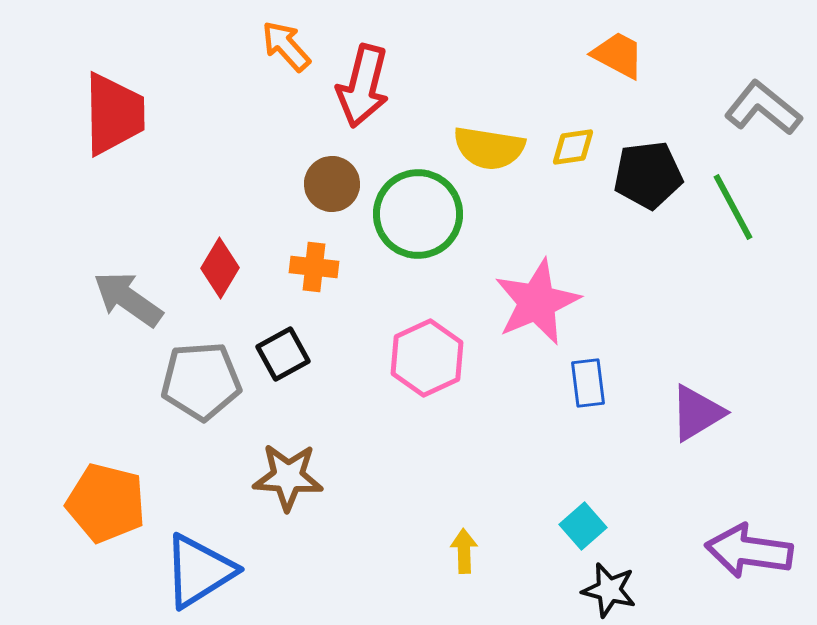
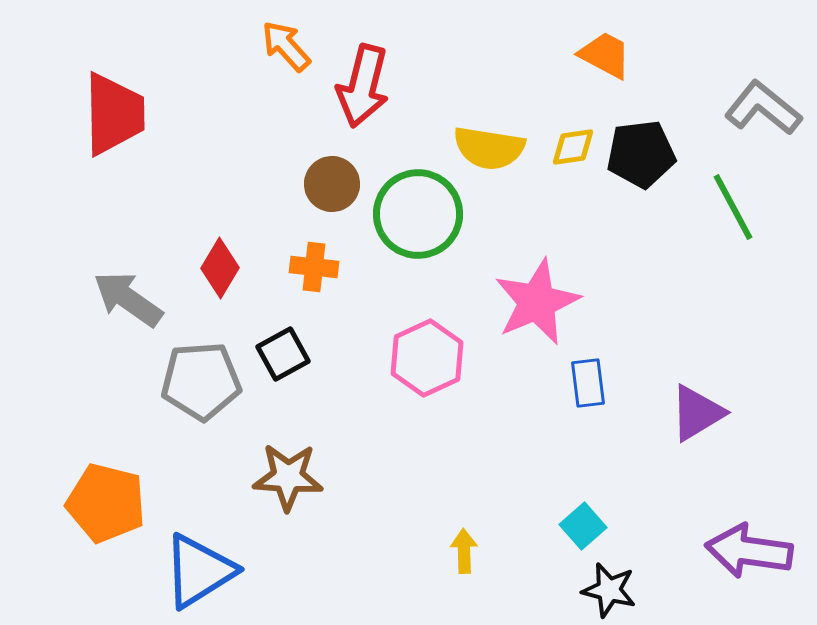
orange trapezoid: moved 13 px left
black pentagon: moved 7 px left, 21 px up
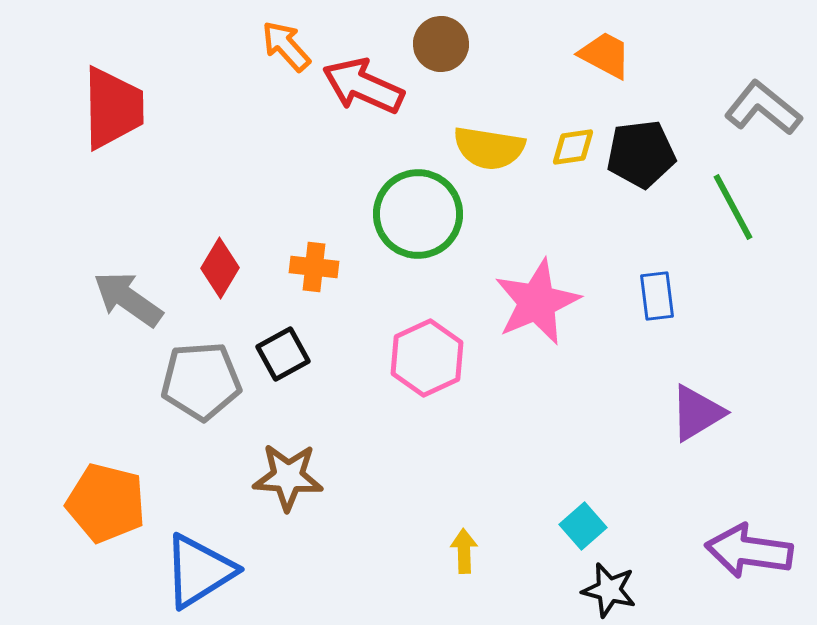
red arrow: rotated 100 degrees clockwise
red trapezoid: moved 1 px left, 6 px up
brown circle: moved 109 px right, 140 px up
blue rectangle: moved 69 px right, 87 px up
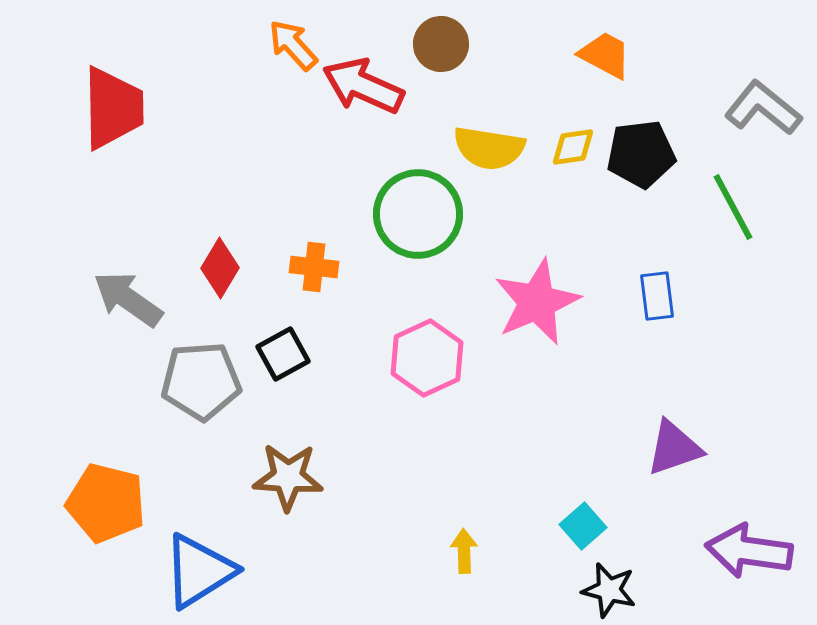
orange arrow: moved 7 px right, 1 px up
purple triangle: moved 23 px left, 35 px down; rotated 12 degrees clockwise
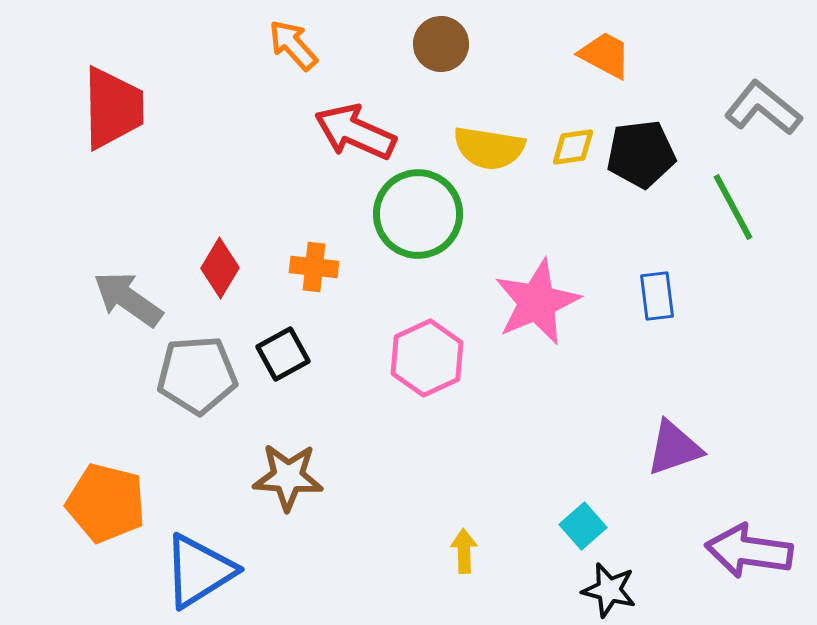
red arrow: moved 8 px left, 46 px down
gray pentagon: moved 4 px left, 6 px up
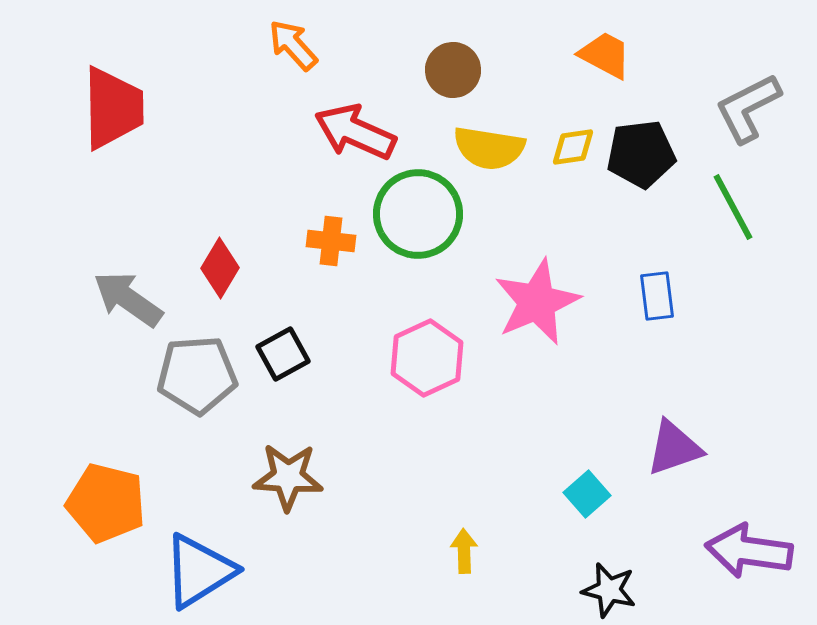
brown circle: moved 12 px right, 26 px down
gray L-shape: moved 15 px left; rotated 66 degrees counterclockwise
orange cross: moved 17 px right, 26 px up
cyan square: moved 4 px right, 32 px up
